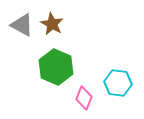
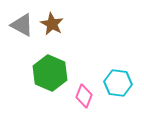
green hexagon: moved 6 px left, 6 px down
pink diamond: moved 2 px up
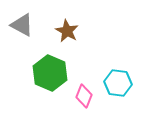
brown star: moved 15 px right, 7 px down
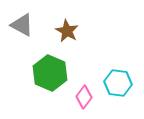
pink diamond: moved 1 px down; rotated 15 degrees clockwise
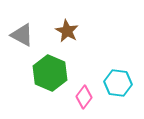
gray triangle: moved 10 px down
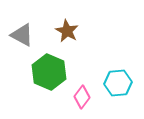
green hexagon: moved 1 px left, 1 px up
cyan hexagon: rotated 12 degrees counterclockwise
pink diamond: moved 2 px left
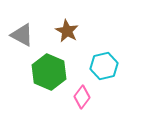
cyan hexagon: moved 14 px left, 17 px up; rotated 8 degrees counterclockwise
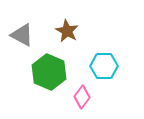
cyan hexagon: rotated 12 degrees clockwise
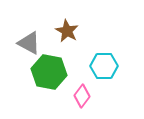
gray triangle: moved 7 px right, 8 px down
green hexagon: rotated 12 degrees counterclockwise
pink diamond: moved 1 px up
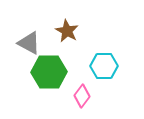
green hexagon: rotated 12 degrees counterclockwise
